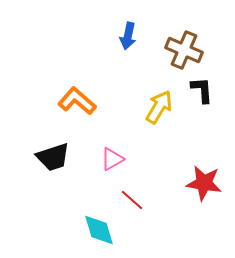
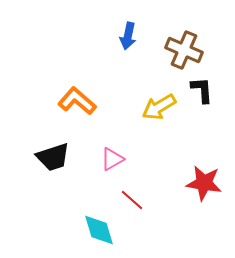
yellow arrow: rotated 152 degrees counterclockwise
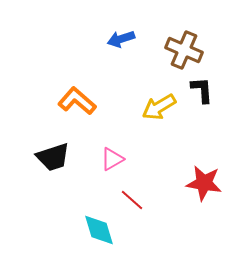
blue arrow: moved 7 px left, 3 px down; rotated 60 degrees clockwise
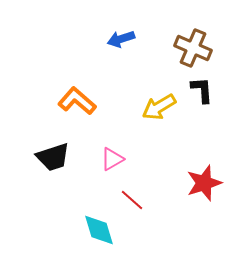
brown cross: moved 9 px right, 2 px up
red star: rotated 27 degrees counterclockwise
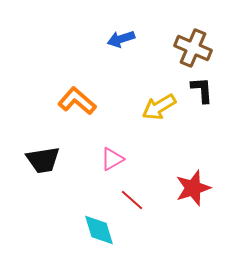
black trapezoid: moved 10 px left, 3 px down; rotated 9 degrees clockwise
red star: moved 11 px left, 5 px down
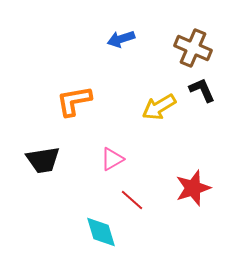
black L-shape: rotated 20 degrees counterclockwise
orange L-shape: moved 3 px left; rotated 51 degrees counterclockwise
cyan diamond: moved 2 px right, 2 px down
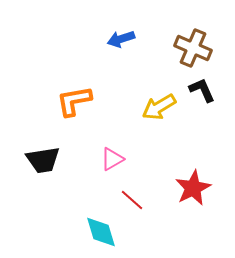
red star: rotated 9 degrees counterclockwise
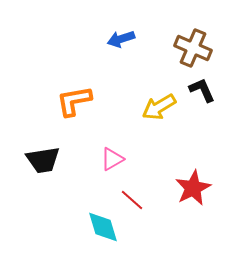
cyan diamond: moved 2 px right, 5 px up
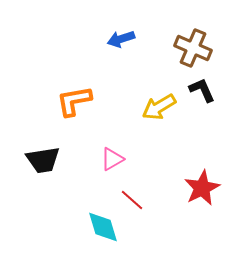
red star: moved 9 px right
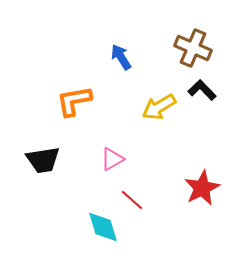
blue arrow: moved 18 px down; rotated 76 degrees clockwise
black L-shape: rotated 20 degrees counterclockwise
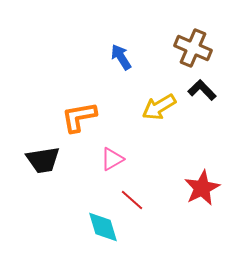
orange L-shape: moved 5 px right, 16 px down
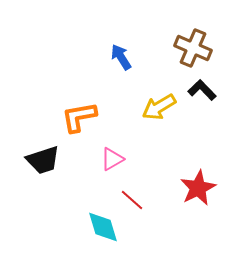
black trapezoid: rotated 9 degrees counterclockwise
red star: moved 4 px left
